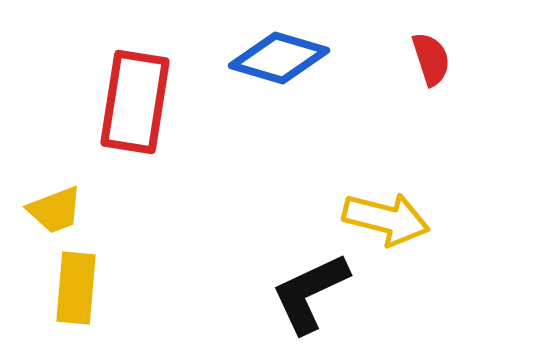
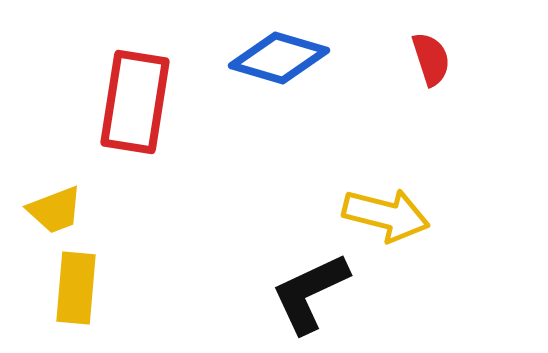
yellow arrow: moved 4 px up
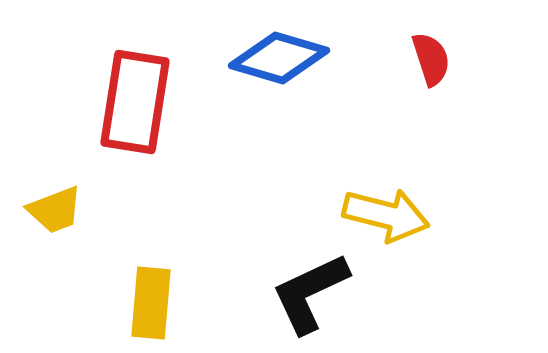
yellow rectangle: moved 75 px right, 15 px down
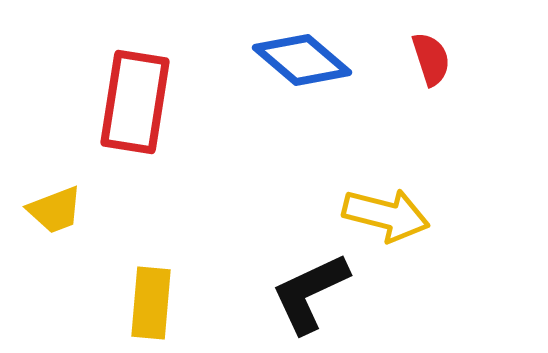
blue diamond: moved 23 px right, 2 px down; rotated 24 degrees clockwise
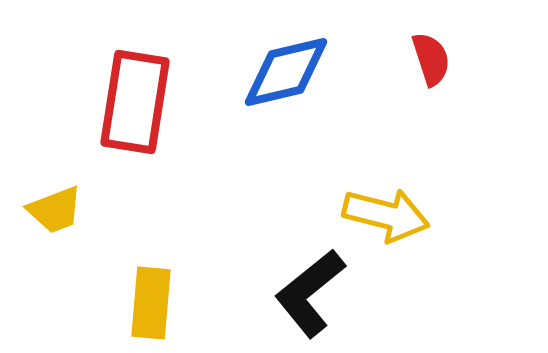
blue diamond: moved 16 px left, 12 px down; rotated 54 degrees counterclockwise
black L-shape: rotated 14 degrees counterclockwise
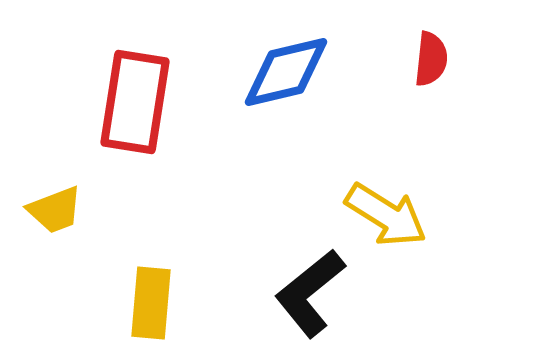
red semicircle: rotated 24 degrees clockwise
yellow arrow: rotated 18 degrees clockwise
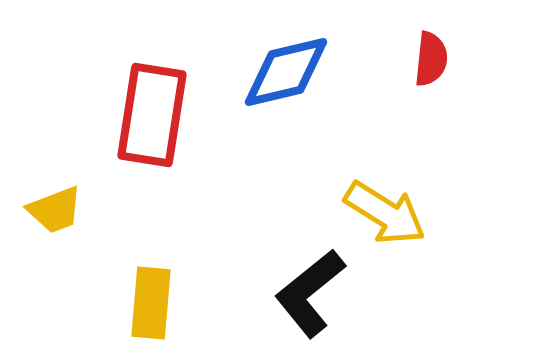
red rectangle: moved 17 px right, 13 px down
yellow arrow: moved 1 px left, 2 px up
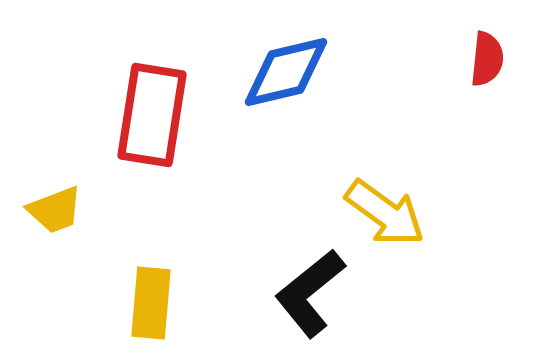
red semicircle: moved 56 px right
yellow arrow: rotated 4 degrees clockwise
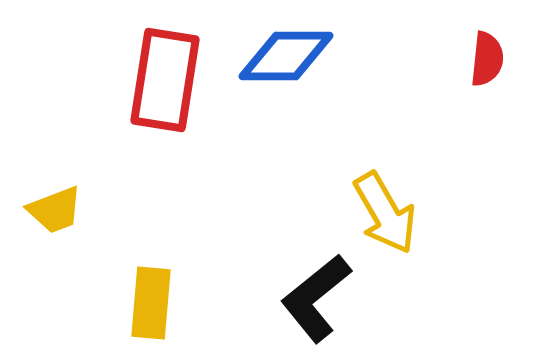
blue diamond: moved 16 px up; rotated 14 degrees clockwise
red rectangle: moved 13 px right, 35 px up
yellow arrow: rotated 24 degrees clockwise
black L-shape: moved 6 px right, 5 px down
